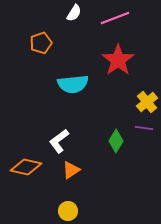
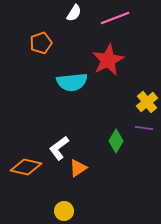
red star: moved 10 px left; rotated 8 degrees clockwise
cyan semicircle: moved 1 px left, 2 px up
white L-shape: moved 7 px down
orange triangle: moved 7 px right, 2 px up
yellow circle: moved 4 px left
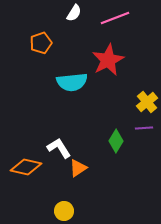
purple line: rotated 12 degrees counterclockwise
white L-shape: rotated 95 degrees clockwise
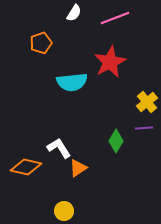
red star: moved 2 px right, 2 px down
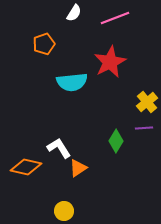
orange pentagon: moved 3 px right, 1 px down
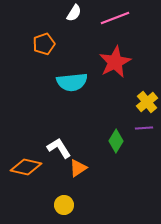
red star: moved 5 px right
yellow circle: moved 6 px up
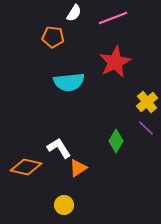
pink line: moved 2 px left
orange pentagon: moved 9 px right, 7 px up; rotated 25 degrees clockwise
cyan semicircle: moved 3 px left
purple line: moved 2 px right; rotated 48 degrees clockwise
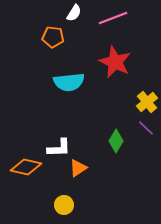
red star: rotated 20 degrees counterclockwise
white L-shape: rotated 120 degrees clockwise
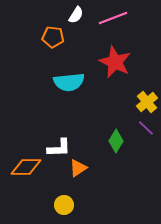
white semicircle: moved 2 px right, 2 px down
orange diamond: rotated 12 degrees counterclockwise
